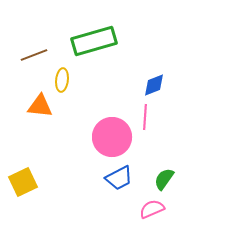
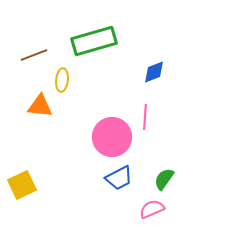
blue diamond: moved 13 px up
yellow square: moved 1 px left, 3 px down
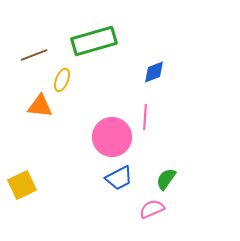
yellow ellipse: rotated 15 degrees clockwise
green semicircle: moved 2 px right
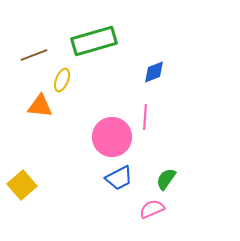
yellow square: rotated 16 degrees counterclockwise
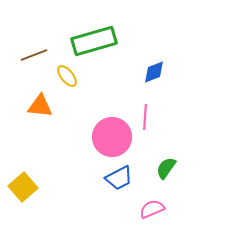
yellow ellipse: moved 5 px right, 4 px up; rotated 60 degrees counterclockwise
green semicircle: moved 11 px up
yellow square: moved 1 px right, 2 px down
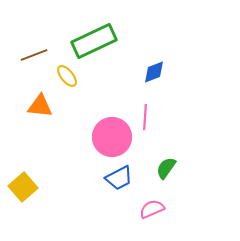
green rectangle: rotated 9 degrees counterclockwise
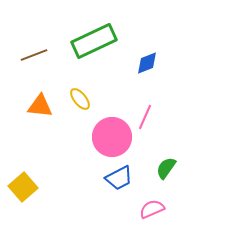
blue diamond: moved 7 px left, 9 px up
yellow ellipse: moved 13 px right, 23 px down
pink line: rotated 20 degrees clockwise
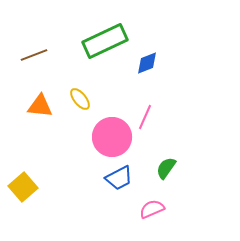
green rectangle: moved 11 px right
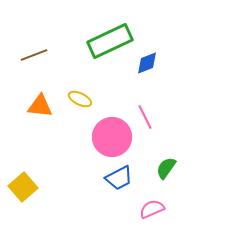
green rectangle: moved 5 px right
yellow ellipse: rotated 25 degrees counterclockwise
pink line: rotated 50 degrees counterclockwise
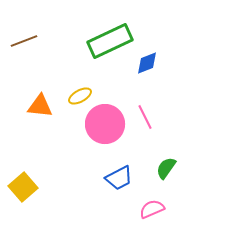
brown line: moved 10 px left, 14 px up
yellow ellipse: moved 3 px up; rotated 55 degrees counterclockwise
pink circle: moved 7 px left, 13 px up
